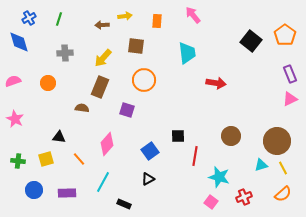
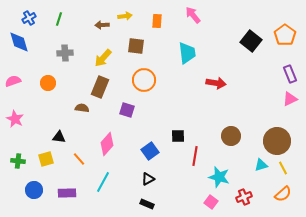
black rectangle at (124, 204): moved 23 px right
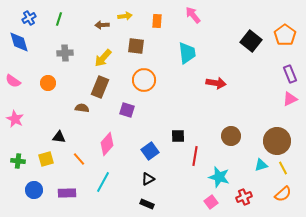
pink semicircle at (13, 81): rotated 126 degrees counterclockwise
pink square at (211, 202): rotated 16 degrees clockwise
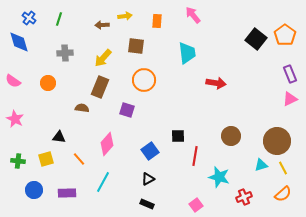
blue cross at (29, 18): rotated 24 degrees counterclockwise
black square at (251, 41): moved 5 px right, 2 px up
pink square at (211, 202): moved 15 px left, 3 px down
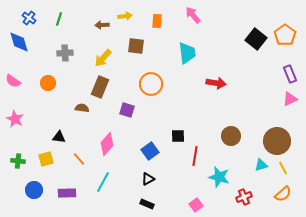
orange circle at (144, 80): moved 7 px right, 4 px down
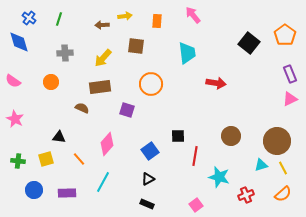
black square at (256, 39): moved 7 px left, 4 px down
orange circle at (48, 83): moved 3 px right, 1 px up
brown rectangle at (100, 87): rotated 60 degrees clockwise
brown semicircle at (82, 108): rotated 16 degrees clockwise
red cross at (244, 197): moved 2 px right, 2 px up
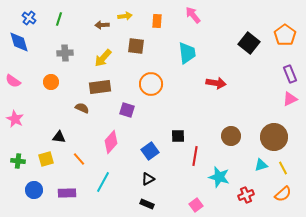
brown circle at (277, 141): moved 3 px left, 4 px up
pink diamond at (107, 144): moved 4 px right, 2 px up
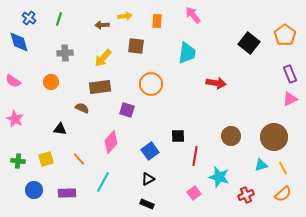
cyan trapezoid at (187, 53): rotated 15 degrees clockwise
black triangle at (59, 137): moved 1 px right, 8 px up
pink square at (196, 205): moved 2 px left, 12 px up
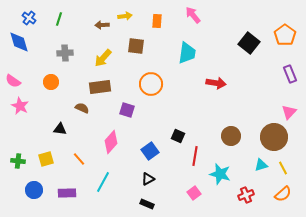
pink triangle at (290, 99): moved 1 px left, 13 px down; rotated 21 degrees counterclockwise
pink star at (15, 119): moved 5 px right, 13 px up
black square at (178, 136): rotated 24 degrees clockwise
cyan star at (219, 177): moved 1 px right, 3 px up
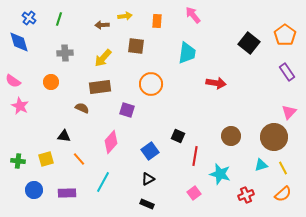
purple rectangle at (290, 74): moved 3 px left, 2 px up; rotated 12 degrees counterclockwise
black triangle at (60, 129): moved 4 px right, 7 px down
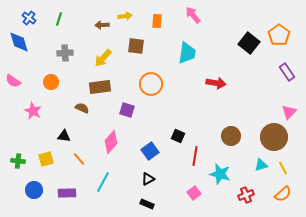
orange pentagon at (285, 35): moved 6 px left
pink star at (20, 106): moved 13 px right, 5 px down
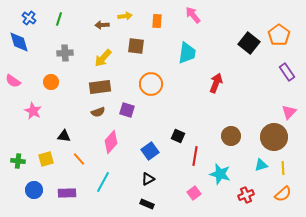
red arrow at (216, 83): rotated 78 degrees counterclockwise
brown semicircle at (82, 108): moved 16 px right, 4 px down; rotated 136 degrees clockwise
yellow line at (283, 168): rotated 24 degrees clockwise
